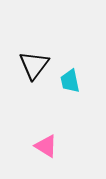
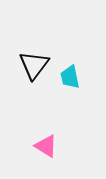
cyan trapezoid: moved 4 px up
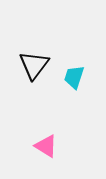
cyan trapezoid: moved 4 px right; rotated 30 degrees clockwise
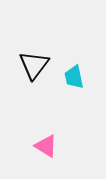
cyan trapezoid: rotated 30 degrees counterclockwise
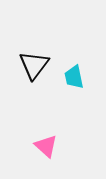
pink triangle: rotated 10 degrees clockwise
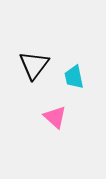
pink triangle: moved 9 px right, 29 px up
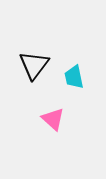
pink triangle: moved 2 px left, 2 px down
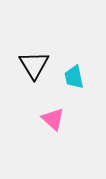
black triangle: rotated 8 degrees counterclockwise
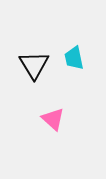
cyan trapezoid: moved 19 px up
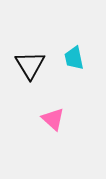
black triangle: moved 4 px left
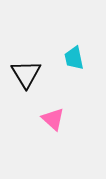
black triangle: moved 4 px left, 9 px down
